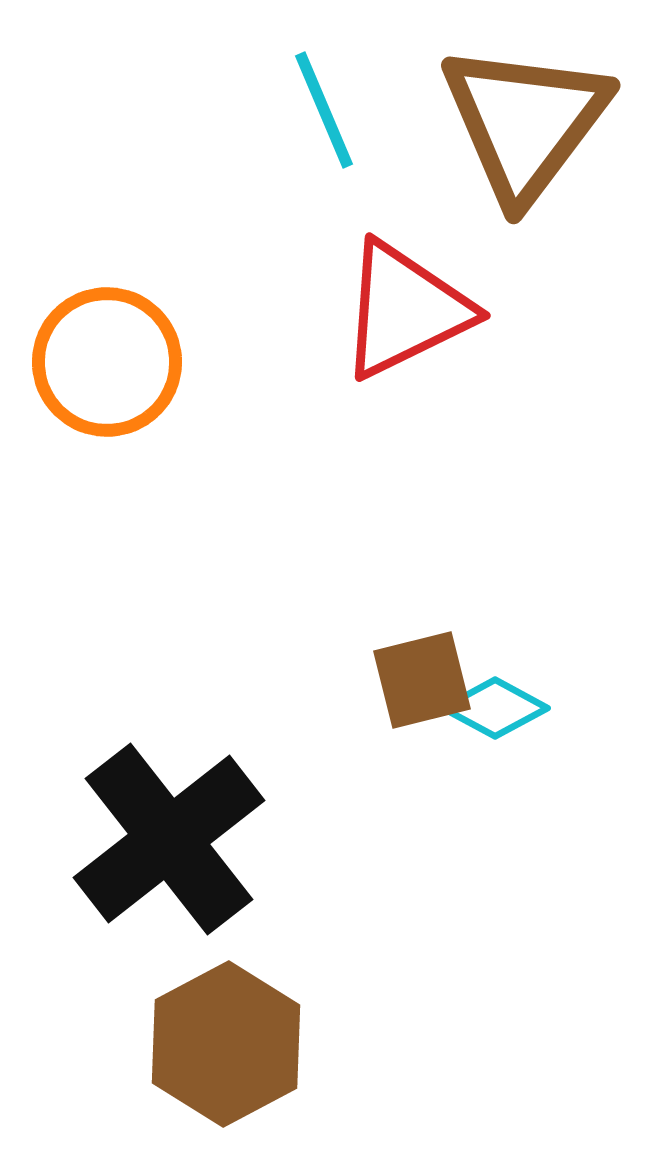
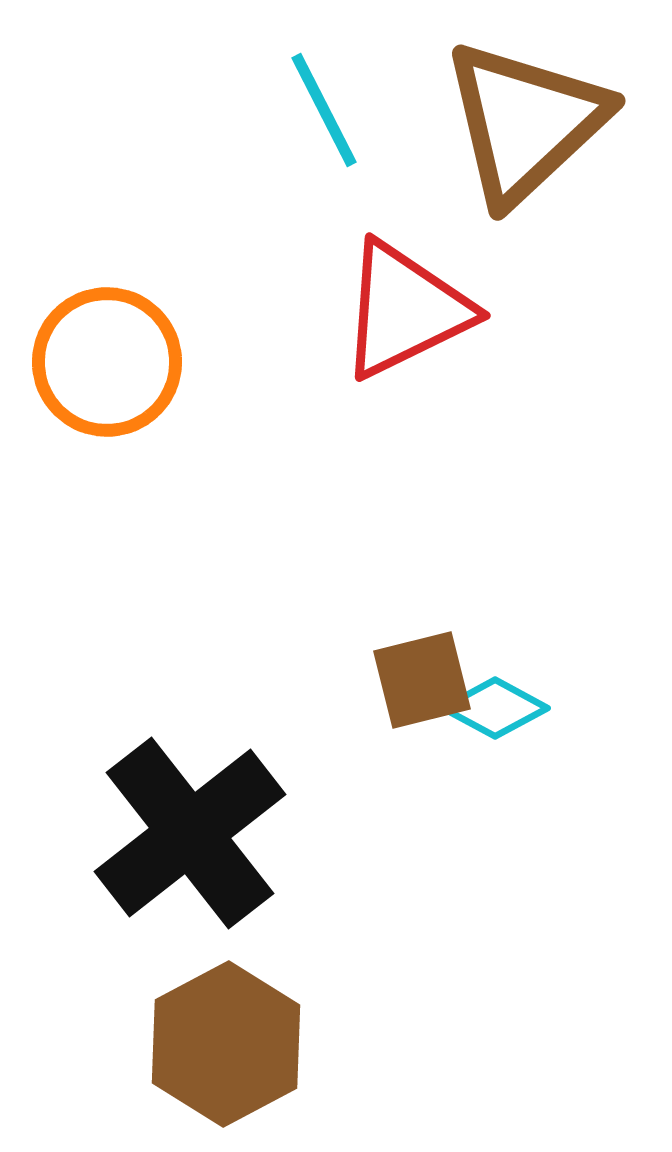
cyan line: rotated 4 degrees counterclockwise
brown triangle: rotated 10 degrees clockwise
black cross: moved 21 px right, 6 px up
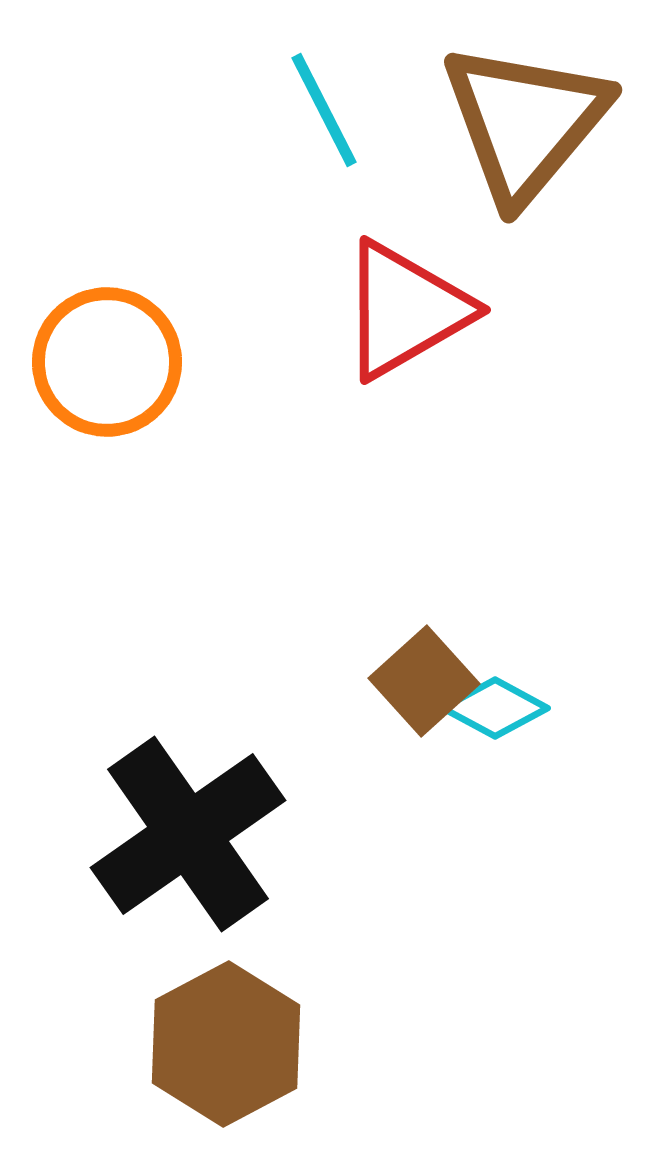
brown triangle: rotated 7 degrees counterclockwise
red triangle: rotated 4 degrees counterclockwise
brown square: moved 2 px right, 1 px down; rotated 28 degrees counterclockwise
black cross: moved 2 px left, 1 px down; rotated 3 degrees clockwise
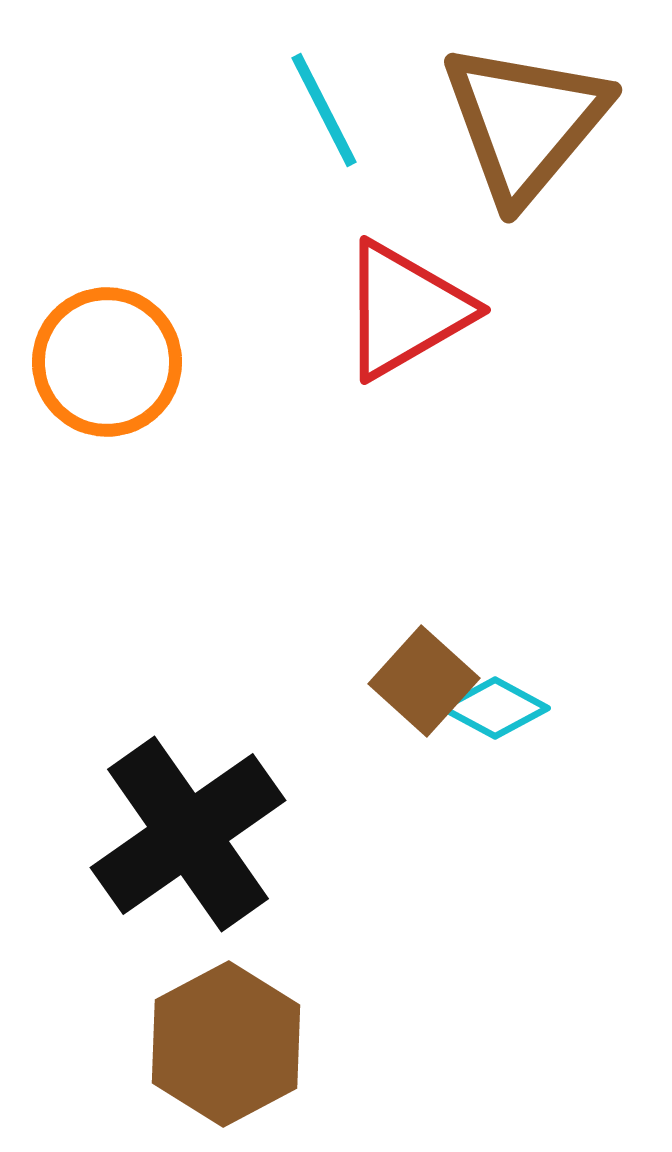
brown square: rotated 6 degrees counterclockwise
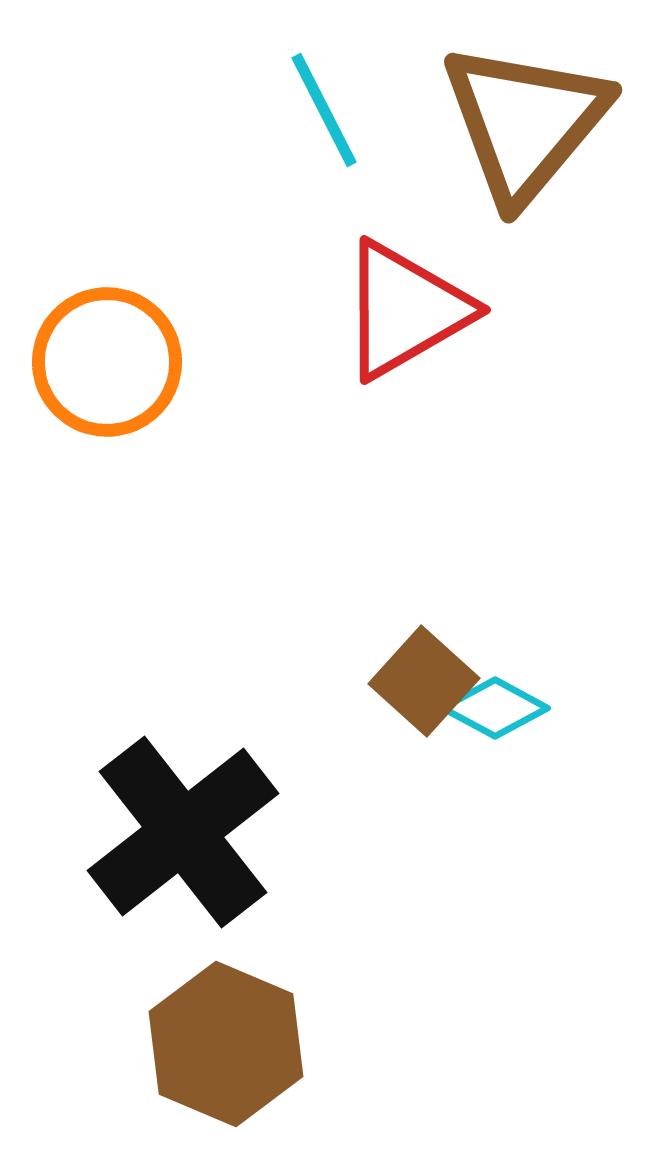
black cross: moved 5 px left, 2 px up; rotated 3 degrees counterclockwise
brown hexagon: rotated 9 degrees counterclockwise
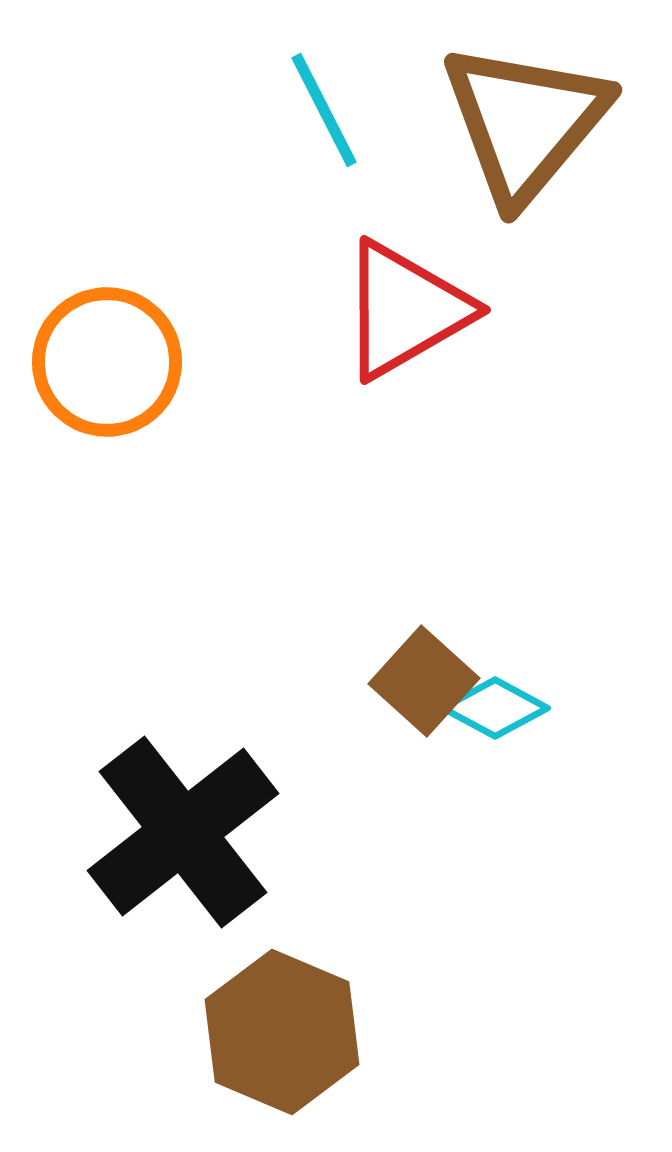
brown hexagon: moved 56 px right, 12 px up
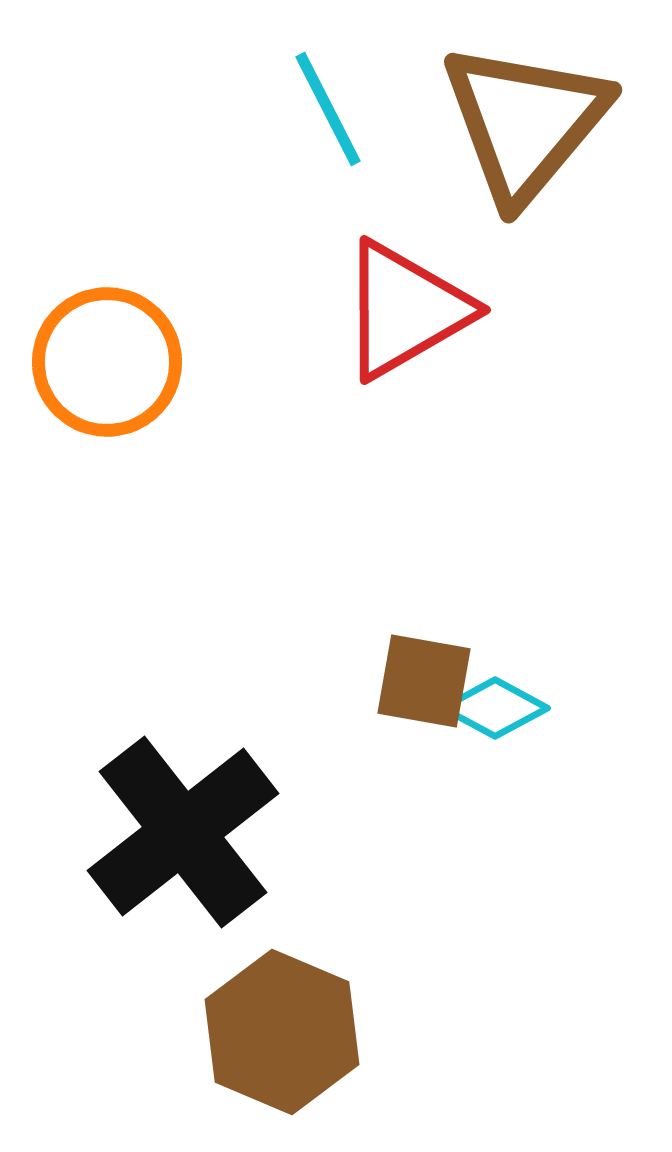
cyan line: moved 4 px right, 1 px up
brown square: rotated 32 degrees counterclockwise
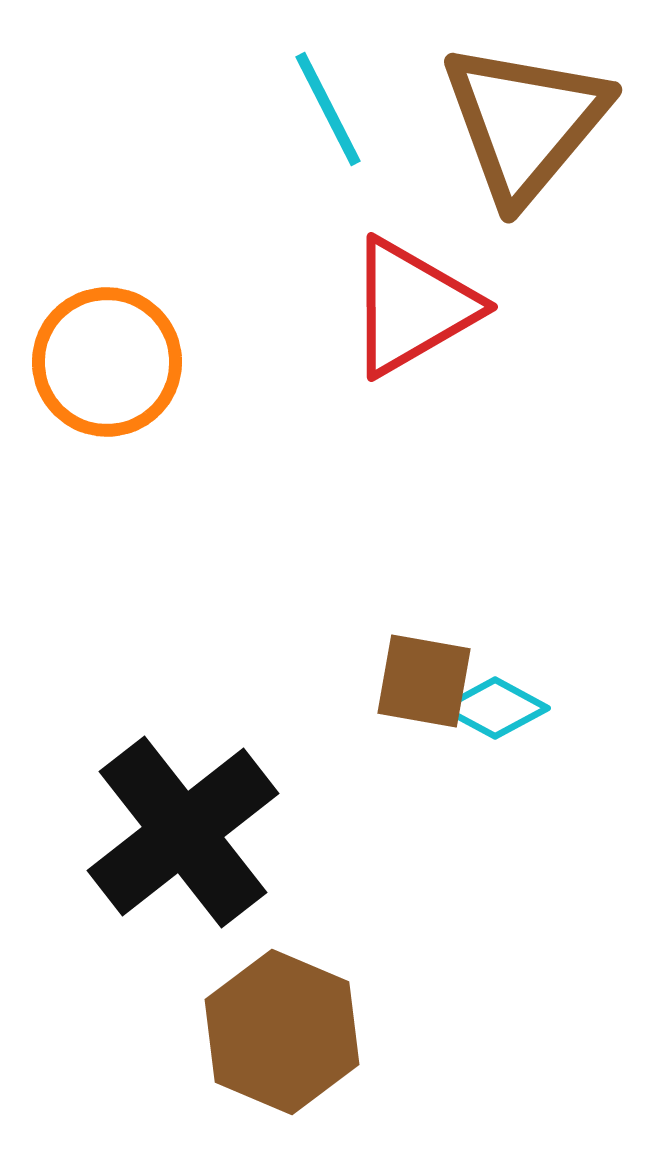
red triangle: moved 7 px right, 3 px up
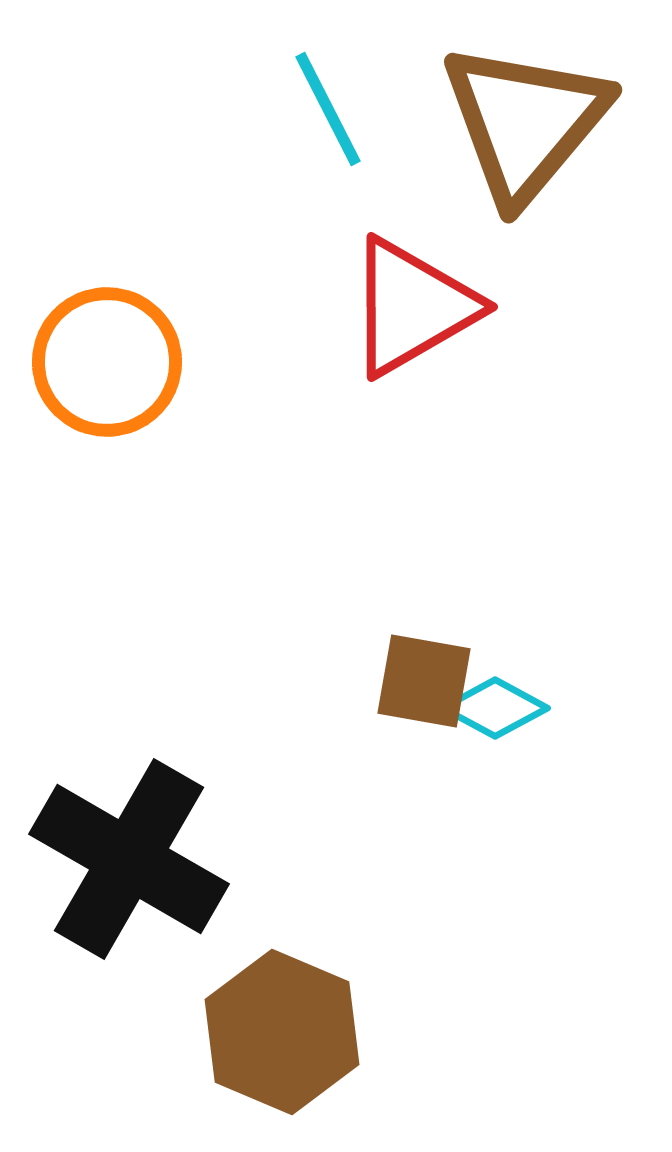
black cross: moved 54 px left, 27 px down; rotated 22 degrees counterclockwise
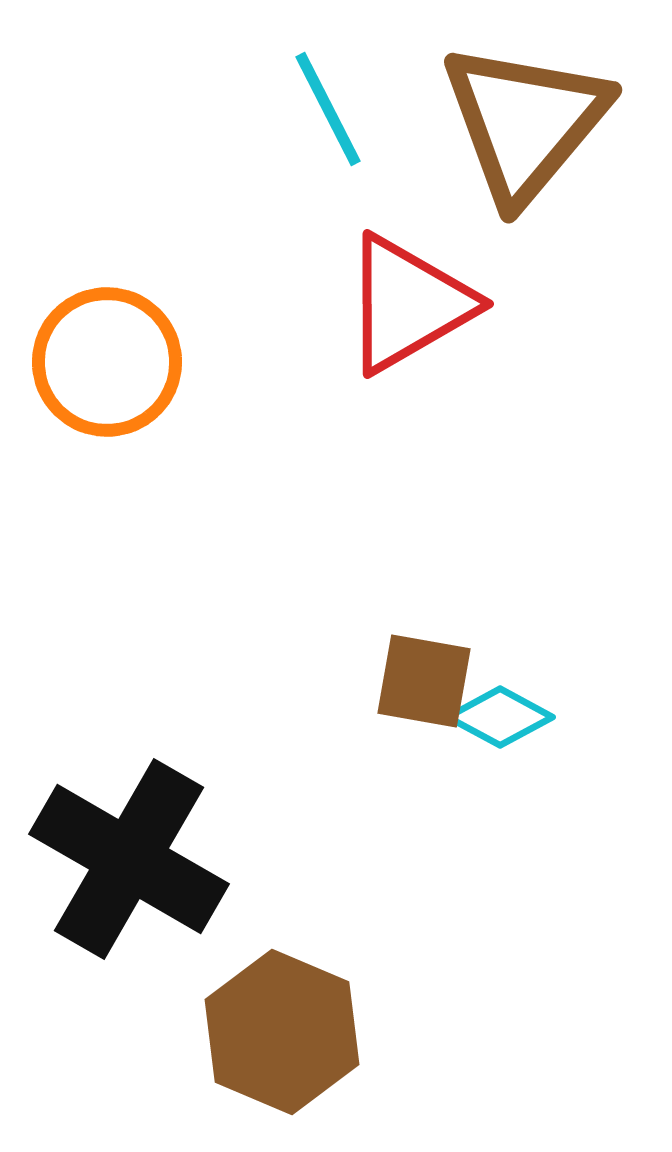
red triangle: moved 4 px left, 3 px up
cyan diamond: moved 5 px right, 9 px down
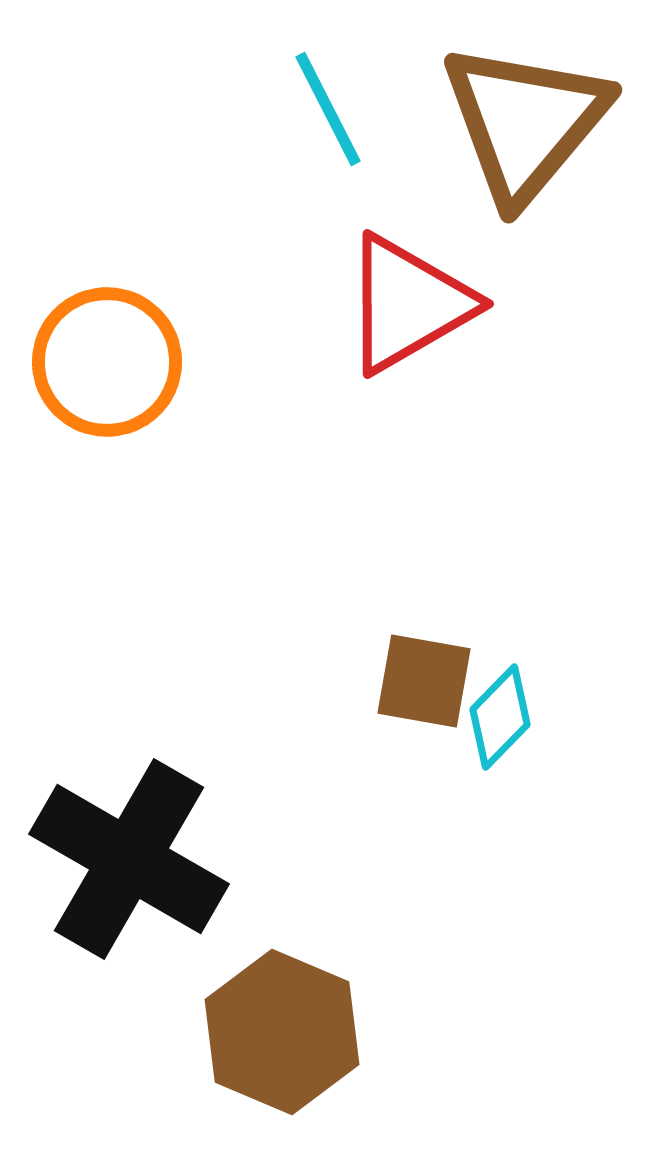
cyan diamond: rotated 74 degrees counterclockwise
